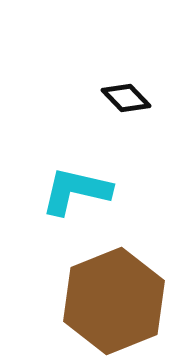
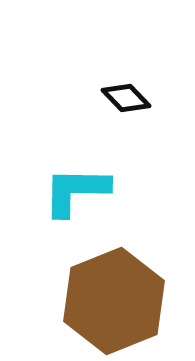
cyan L-shape: rotated 12 degrees counterclockwise
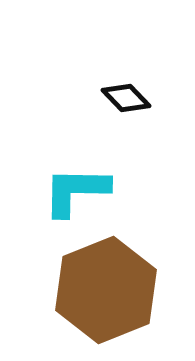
brown hexagon: moved 8 px left, 11 px up
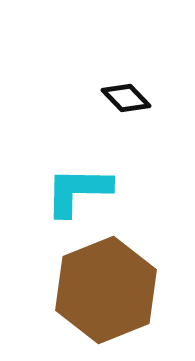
cyan L-shape: moved 2 px right
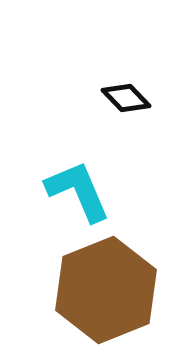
cyan L-shape: rotated 66 degrees clockwise
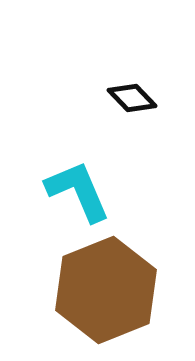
black diamond: moved 6 px right
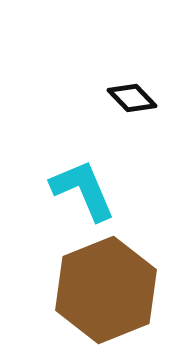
cyan L-shape: moved 5 px right, 1 px up
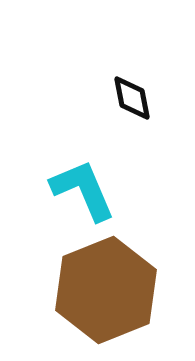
black diamond: rotated 33 degrees clockwise
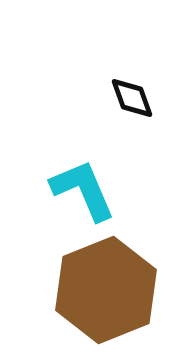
black diamond: rotated 9 degrees counterclockwise
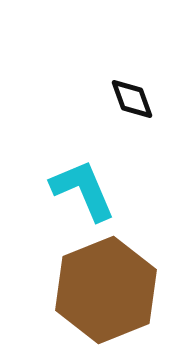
black diamond: moved 1 px down
